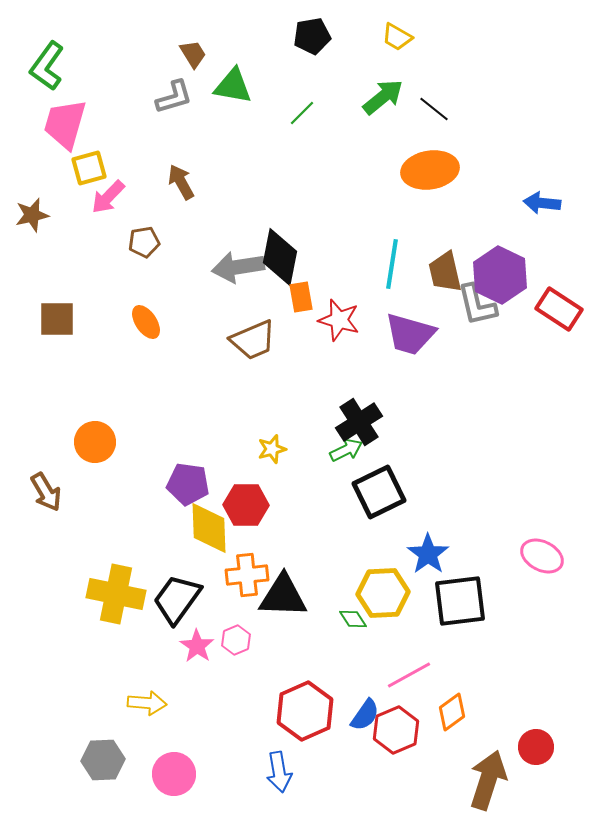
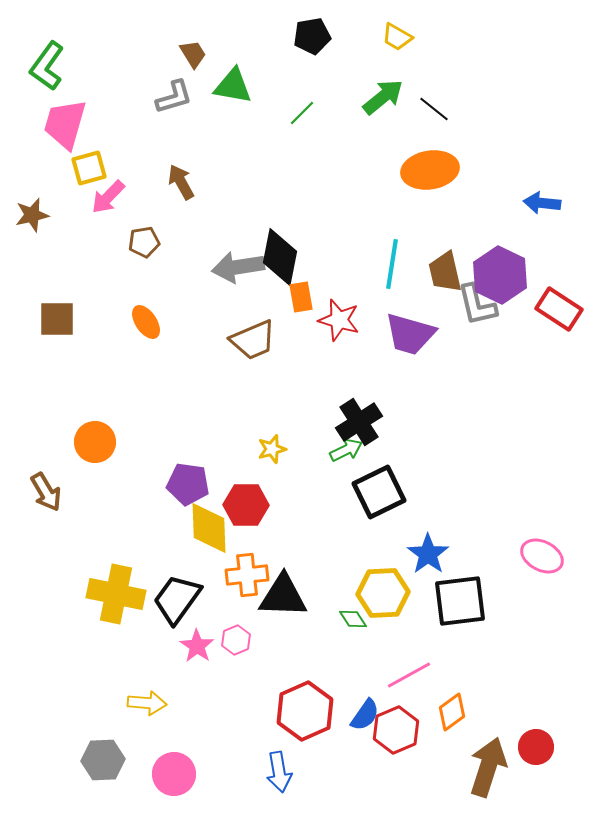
brown arrow at (488, 780): moved 13 px up
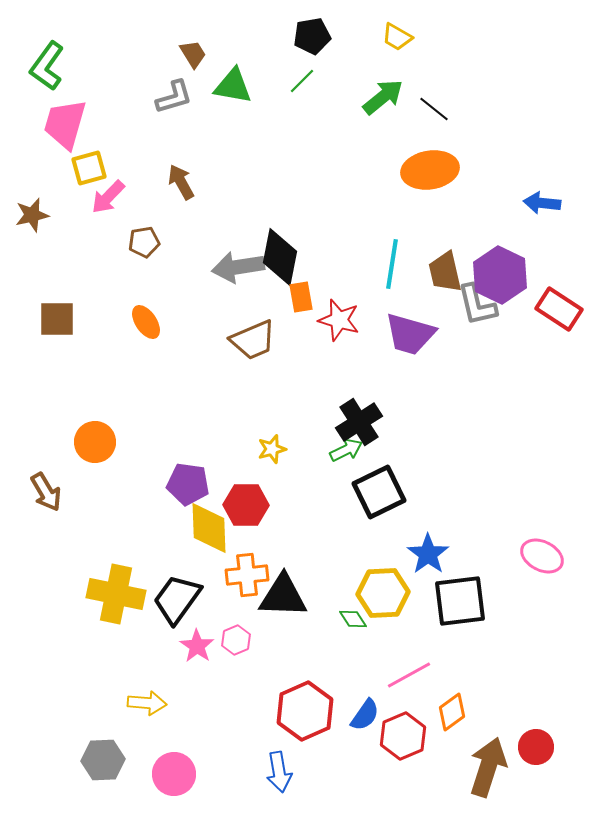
green line at (302, 113): moved 32 px up
red hexagon at (396, 730): moved 7 px right, 6 px down
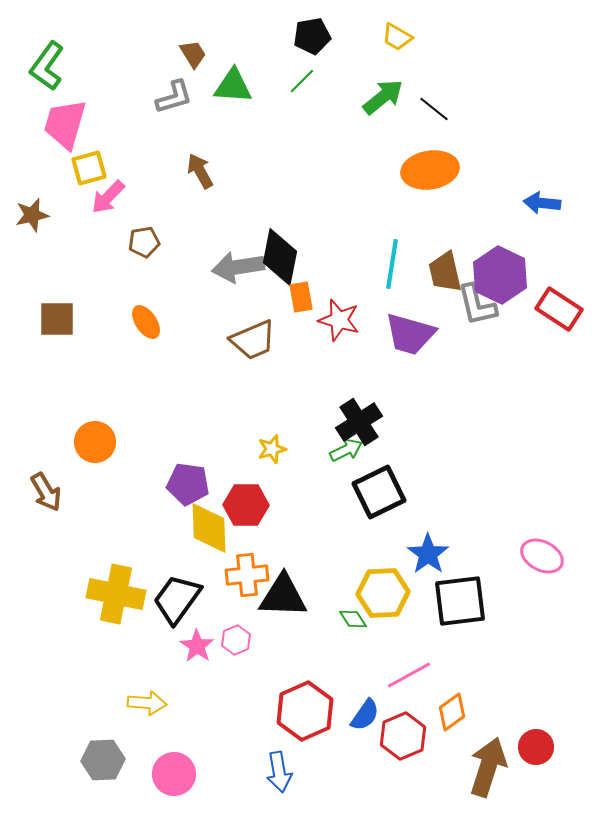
green triangle at (233, 86): rotated 6 degrees counterclockwise
brown arrow at (181, 182): moved 19 px right, 11 px up
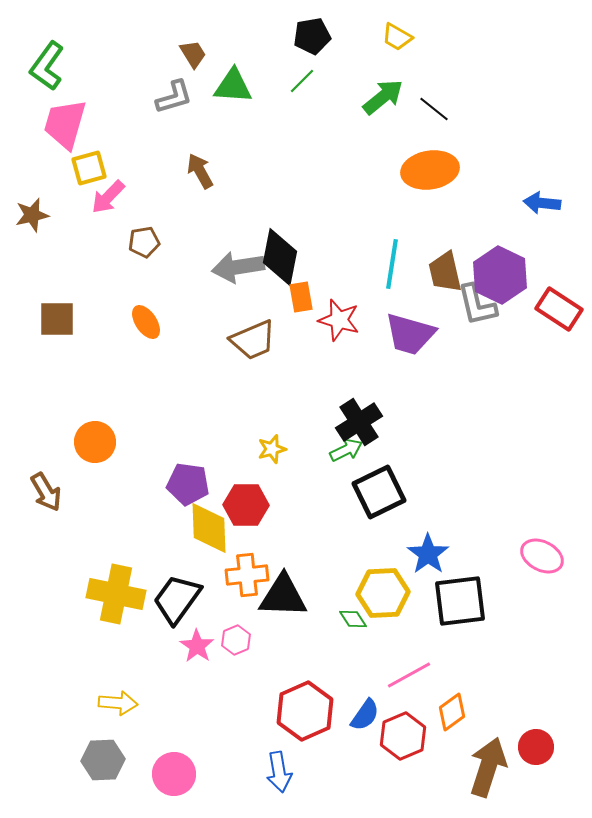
yellow arrow at (147, 703): moved 29 px left
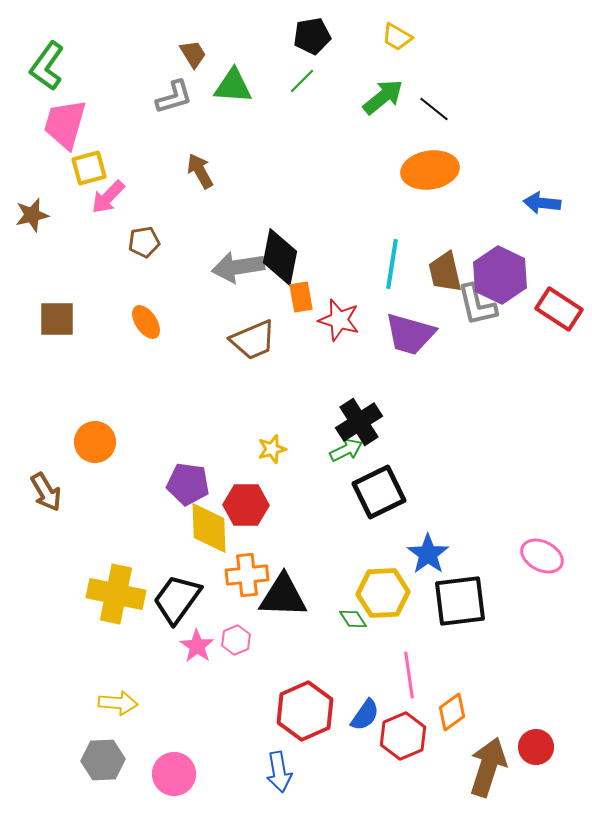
pink line at (409, 675): rotated 69 degrees counterclockwise
